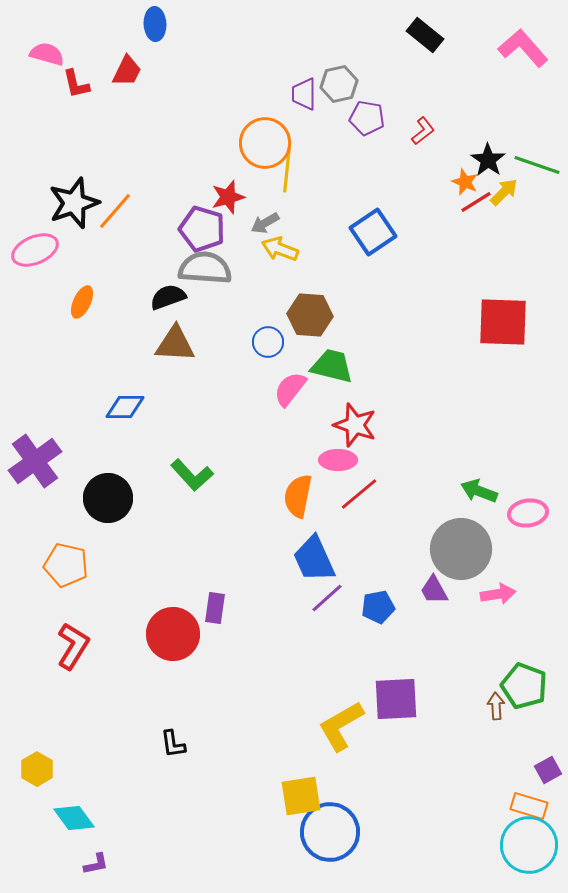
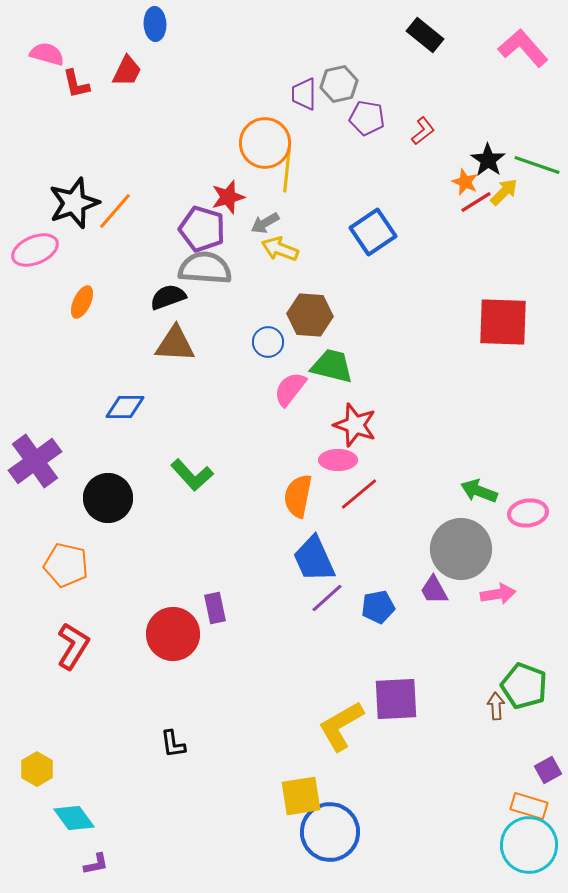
purple rectangle at (215, 608): rotated 20 degrees counterclockwise
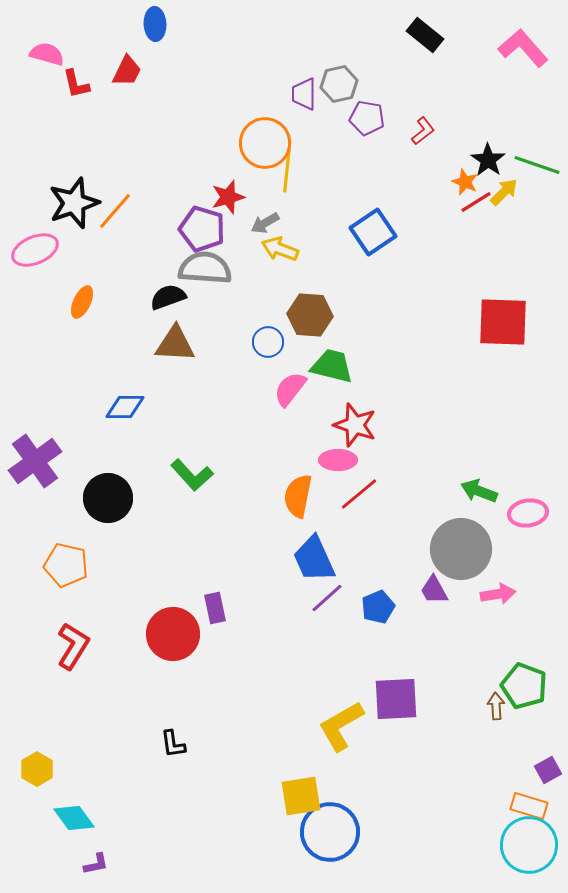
blue pentagon at (378, 607): rotated 12 degrees counterclockwise
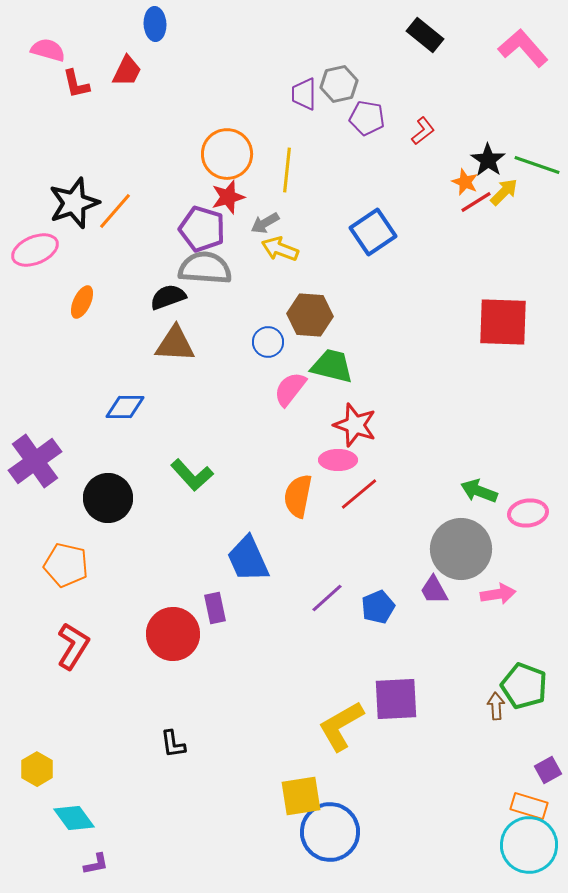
pink semicircle at (47, 54): moved 1 px right, 4 px up
orange circle at (265, 143): moved 38 px left, 11 px down
blue trapezoid at (314, 559): moved 66 px left
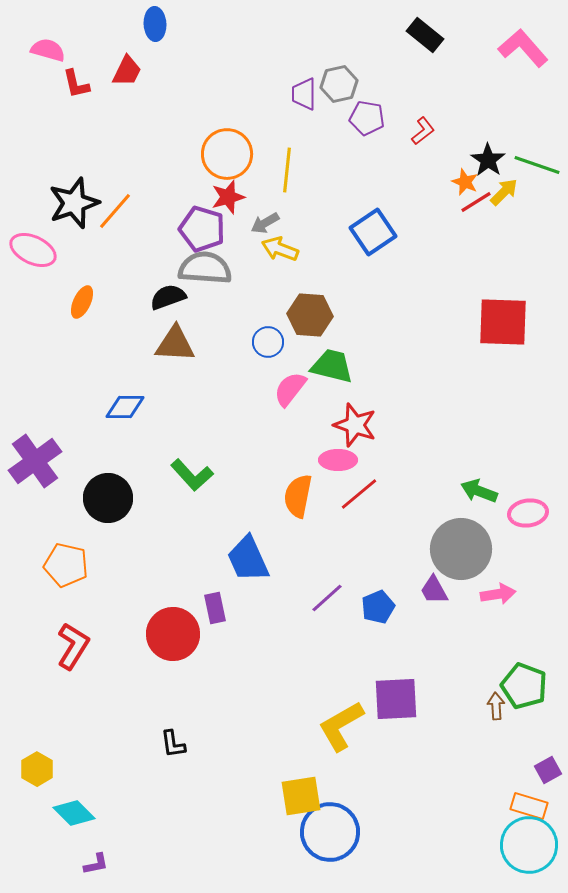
pink ellipse at (35, 250): moved 2 px left; rotated 48 degrees clockwise
cyan diamond at (74, 818): moved 5 px up; rotated 9 degrees counterclockwise
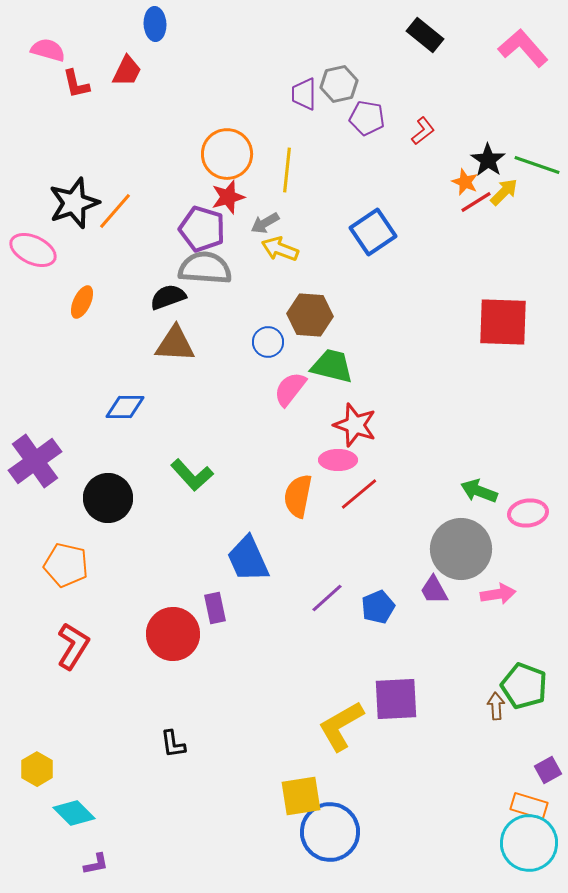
cyan circle at (529, 845): moved 2 px up
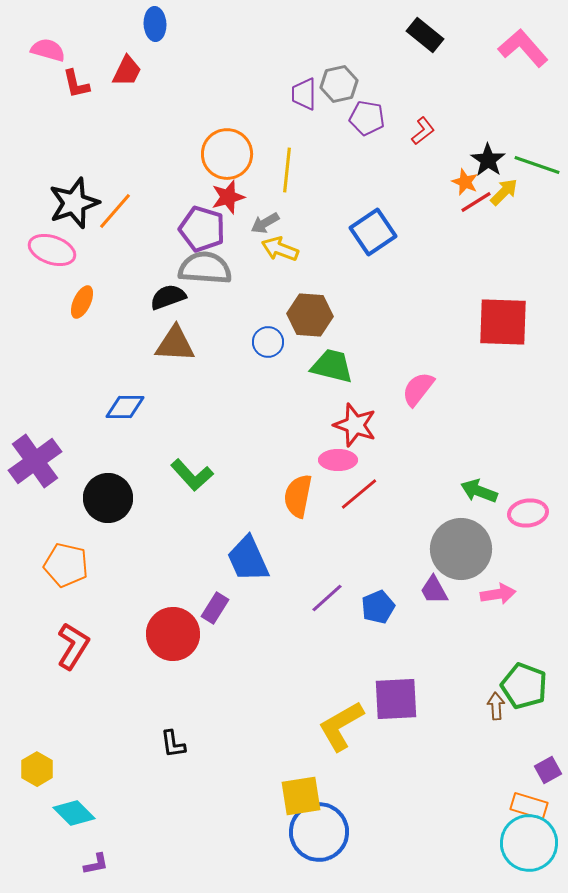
pink ellipse at (33, 250): moved 19 px right; rotated 6 degrees counterclockwise
pink semicircle at (290, 389): moved 128 px right
purple rectangle at (215, 608): rotated 44 degrees clockwise
blue circle at (330, 832): moved 11 px left
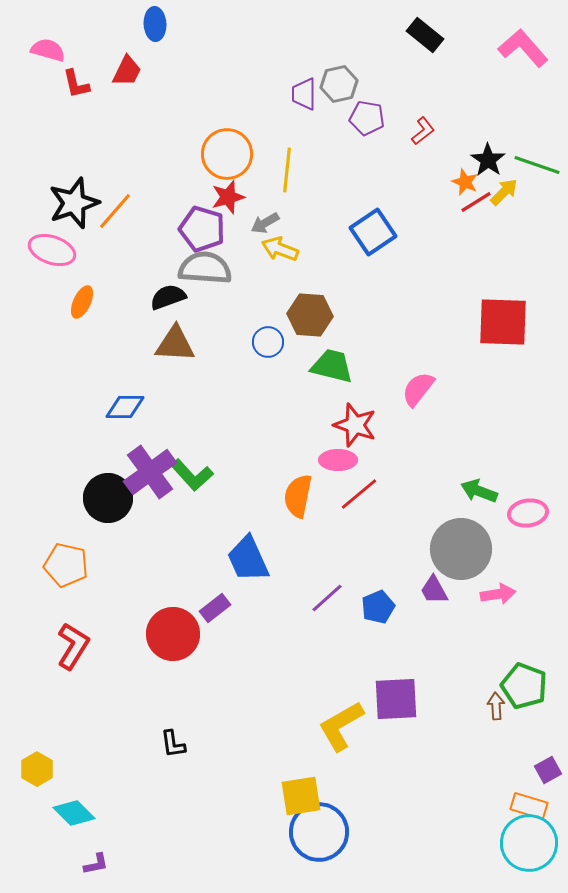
purple cross at (35, 461): moved 115 px right, 11 px down
purple rectangle at (215, 608): rotated 20 degrees clockwise
